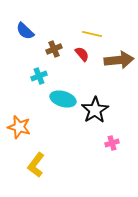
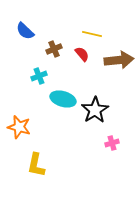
yellow L-shape: rotated 25 degrees counterclockwise
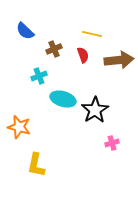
red semicircle: moved 1 px right, 1 px down; rotated 21 degrees clockwise
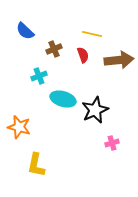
black star: rotated 8 degrees clockwise
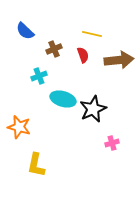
black star: moved 2 px left, 1 px up
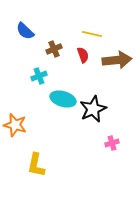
brown arrow: moved 2 px left
orange star: moved 4 px left, 2 px up
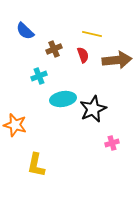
cyan ellipse: rotated 25 degrees counterclockwise
